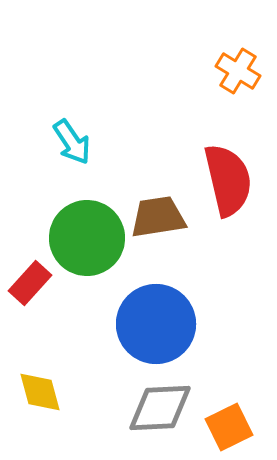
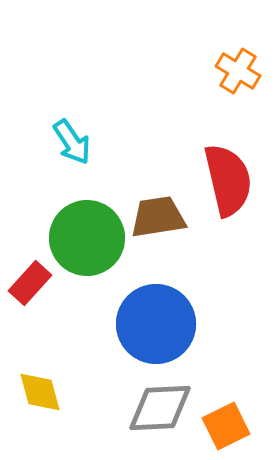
orange square: moved 3 px left, 1 px up
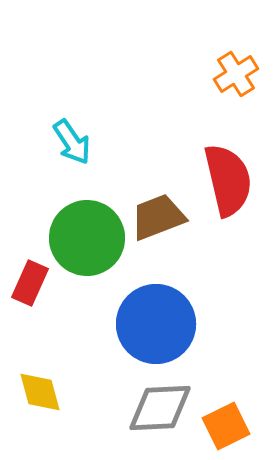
orange cross: moved 2 px left, 3 px down; rotated 27 degrees clockwise
brown trapezoid: rotated 12 degrees counterclockwise
red rectangle: rotated 18 degrees counterclockwise
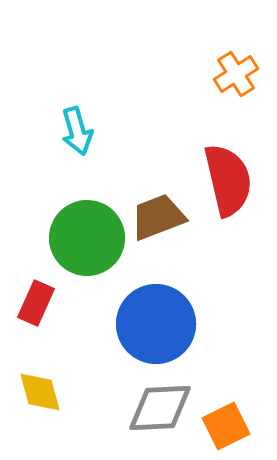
cyan arrow: moved 5 px right, 11 px up; rotated 18 degrees clockwise
red rectangle: moved 6 px right, 20 px down
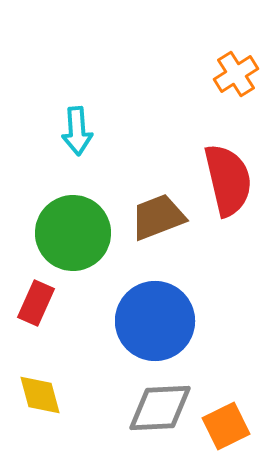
cyan arrow: rotated 12 degrees clockwise
green circle: moved 14 px left, 5 px up
blue circle: moved 1 px left, 3 px up
yellow diamond: moved 3 px down
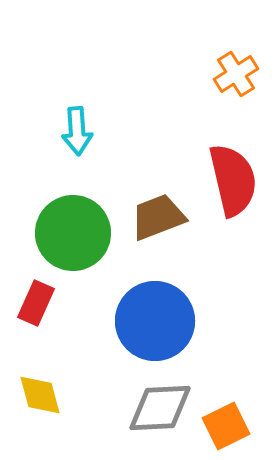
red semicircle: moved 5 px right
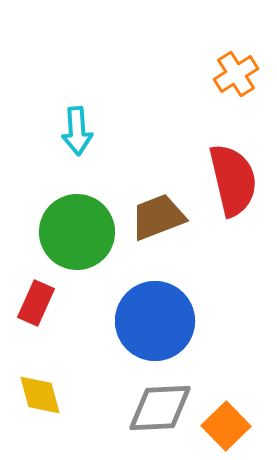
green circle: moved 4 px right, 1 px up
orange square: rotated 18 degrees counterclockwise
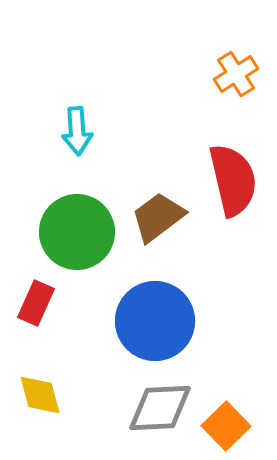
brown trapezoid: rotated 16 degrees counterclockwise
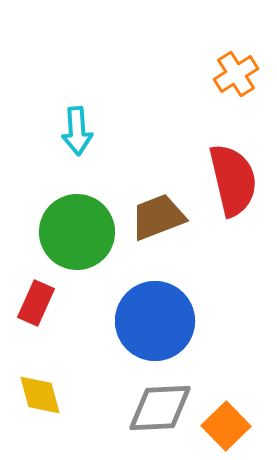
brown trapezoid: rotated 16 degrees clockwise
